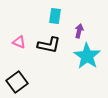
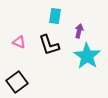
black L-shape: rotated 60 degrees clockwise
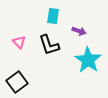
cyan rectangle: moved 2 px left
purple arrow: rotated 96 degrees clockwise
pink triangle: rotated 24 degrees clockwise
cyan star: moved 1 px right, 4 px down
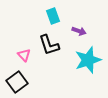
cyan rectangle: rotated 28 degrees counterclockwise
pink triangle: moved 5 px right, 13 px down
cyan star: rotated 20 degrees clockwise
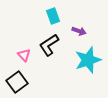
black L-shape: rotated 75 degrees clockwise
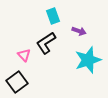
black L-shape: moved 3 px left, 2 px up
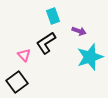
cyan star: moved 2 px right, 3 px up
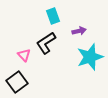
purple arrow: rotated 32 degrees counterclockwise
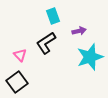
pink triangle: moved 4 px left
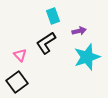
cyan star: moved 3 px left
